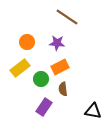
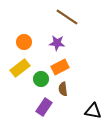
orange circle: moved 3 px left
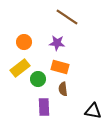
orange rectangle: rotated 42 degrees clockwise
green circle: moved 3 px left
purple rectangle: rotated 36 degrees counterclockwise
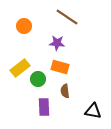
orange circle: moved 16 px up
brown semicircle: moved 2 px right, 2 px down
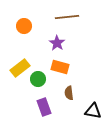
brown line: rotated 40 degrees counterclockwise
purple star: rotated 28 degrees clockwise
brown semicircle: moved 4 px right, 2 px down
purple rectangle: rotated 18 degrees counterclockwise
